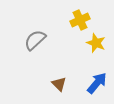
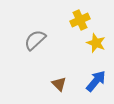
blue arrow: moved 1 px left, 2 px up
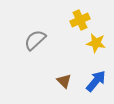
yellow star: rotated 12 degrees counterclockwise
brown triangle: moved 5 px right, 3 px up
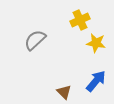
brown triangle: moved 11 px down
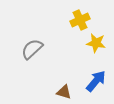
gray semicircle: moved 3 px left, 9 px down
brown triangle: rotated 28 degrees counterclockwise
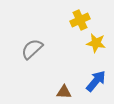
brown triangle: rotated 14 degrees counterclockwise
